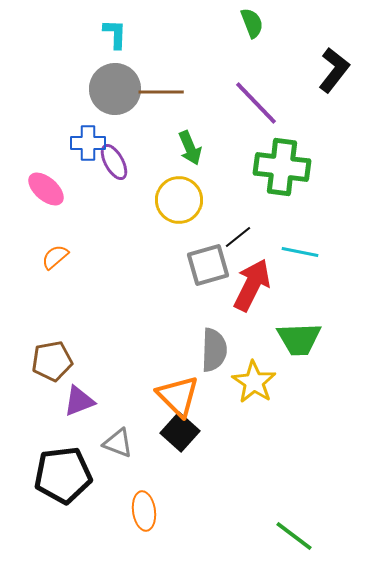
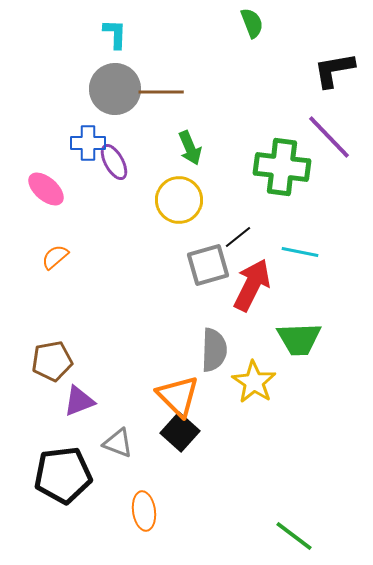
black L-shape: rotated 138 degrees counterclockwise
purple line: moved 73 px right, 34 px down
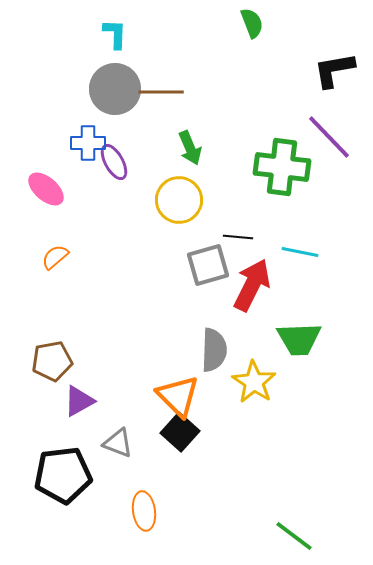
black line: rotated 44 degrees clockwise
purple triangle: rotated 8 degrees counterclockwise
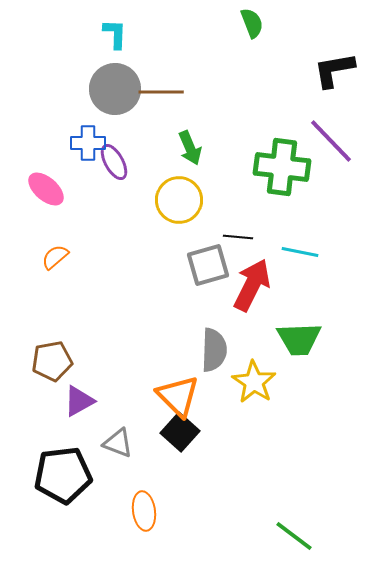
purple line: moved 2 px right, 4 px down
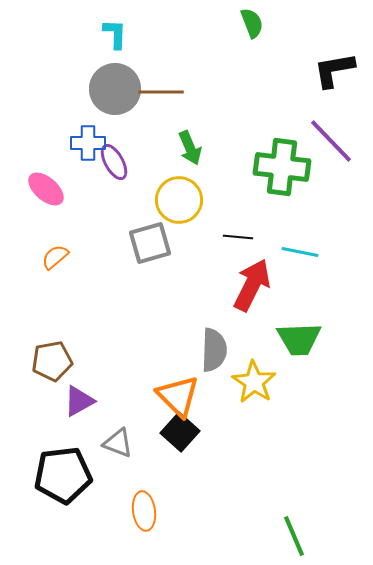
gray square: moved 58 px left, 22 px up
green line: rotated 30 degrees clockwise
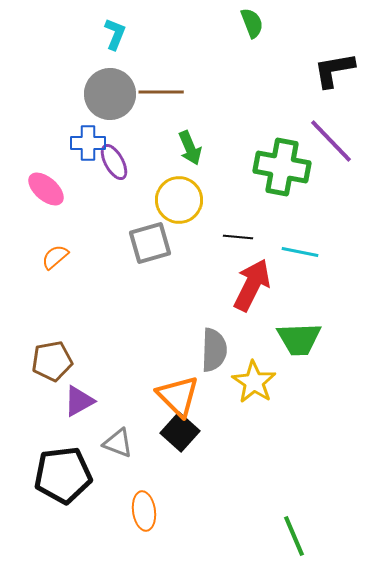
cyan L-shape: rotated 20 degrees clockwise
gray circle: moved 5 px left, 5 px down
green cross: rotated 4 degrees clockwise
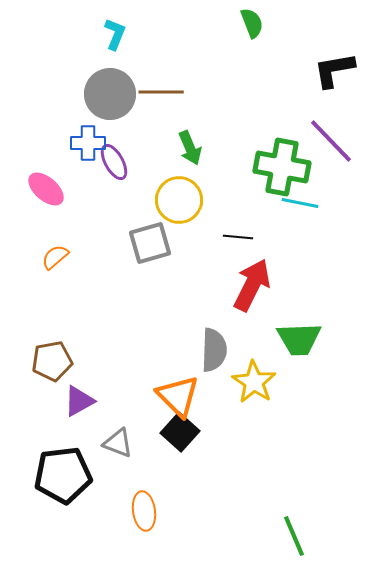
cyan line: moved 49 px up
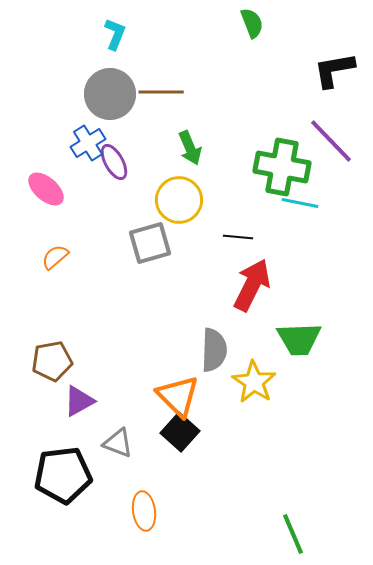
blue cross: rotated 32 degrees counterclockwise
green line: moved 1 px left, 2 px up
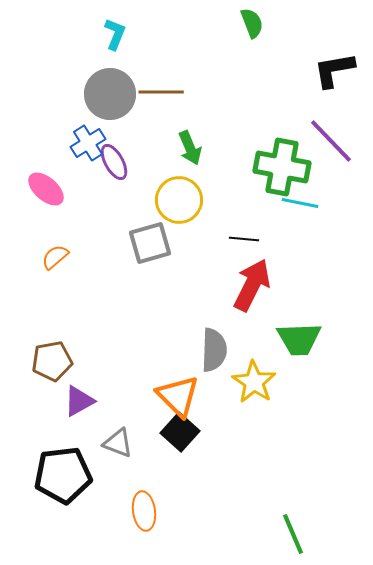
black line: moved 6 px right, 2 px down
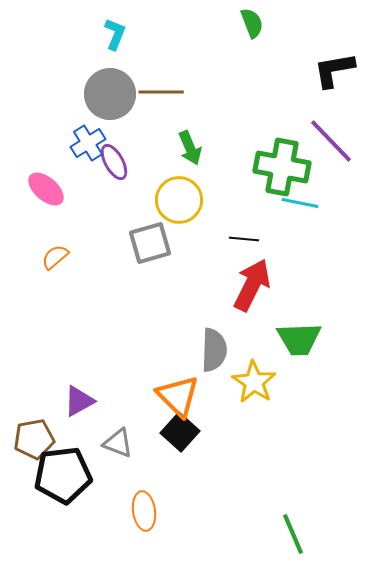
brown pentagon: moved 18 px left, 78 px down
